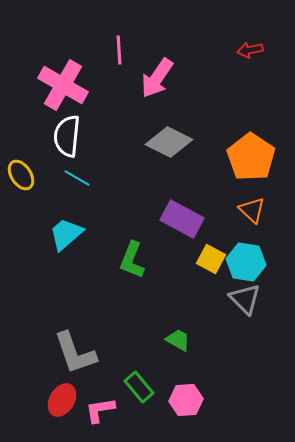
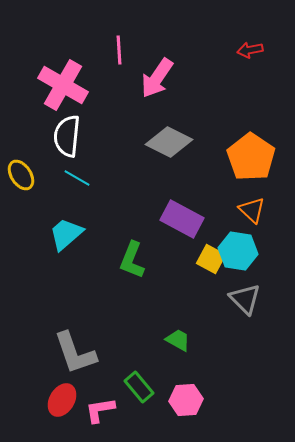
cyan hexagon: moved 8 px left, 11 px up
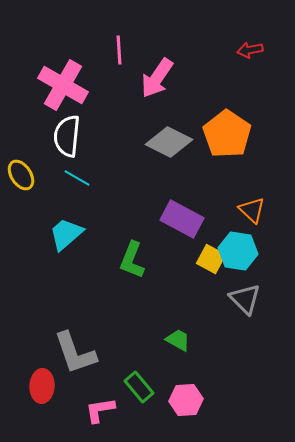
orange pentagon: moved 24 px left, 23 px up
red ellipse: moved 20 px left, 14 px up; rotated 28 degrees counterclockwise
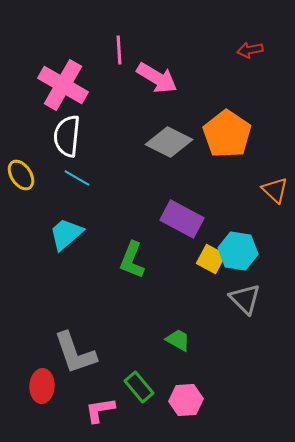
pink arrow: rotated 93 degrees counterclockwise
orange triangle: moved 23 px right, 20 px up
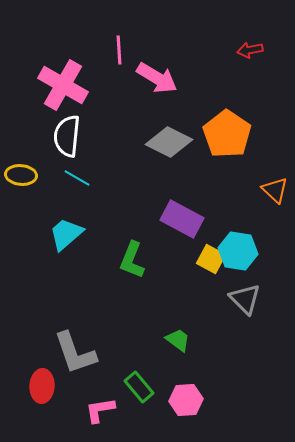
yellow ellipse: rotated 52 degrees counterclockwise
green trapezoid: rotated 8 degrees clockwise
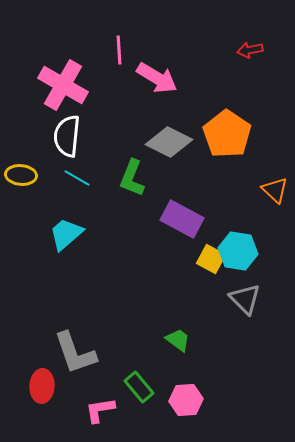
green L-shape: moved 82 px up
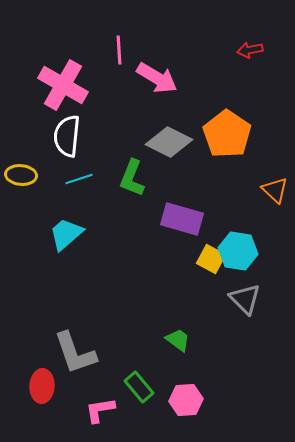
cyan line: moved 2 px right, 1 px down; rotated 48 degrees counterclockwise
purple rectangle: rotated 12 degrees counterclockwise
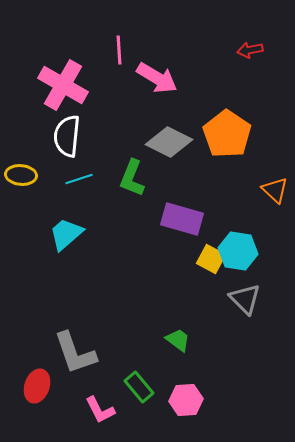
red ellipse: moved 5 px left; rotated 16 degrees clockwise
pink L-shape: rotated 108 degrees counterclockwise
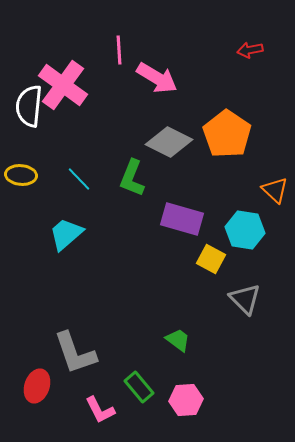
pink cross: rotated 6 degrees clockwise
white semicircle: moved 38 px left, 30 px up
cyan line: rotated 64 degrees clockwise
cyan hexagon: moved 7 px right, 21 px up
